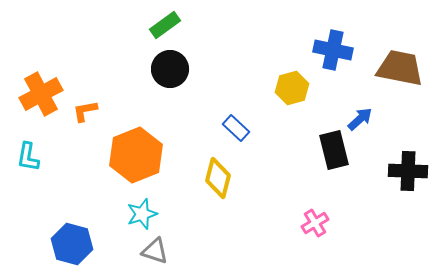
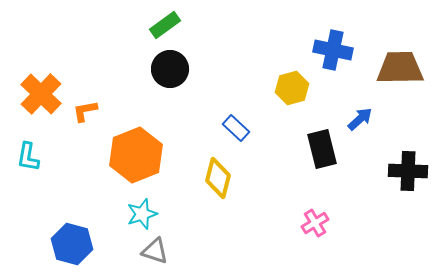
brown trapezoid: rotated 12 degrees counterclockwise
orange cross: rotated 18 degrees counterclockwise
black rectangle: moved 12 px left, 1 px up
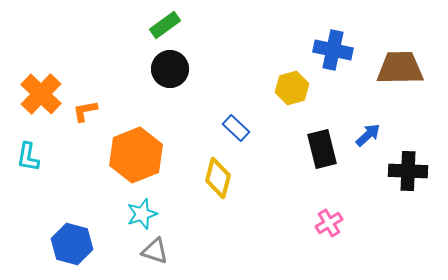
blue arrow: moved 8 px right, 16 px down
pink cross: moved 14 px right
